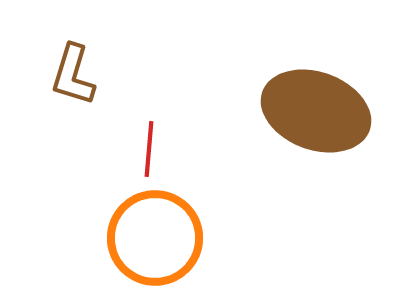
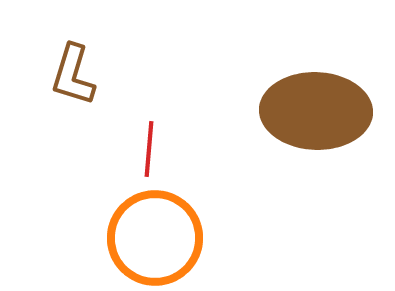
brown ellipse: rotated 18 degrees counterclockwise
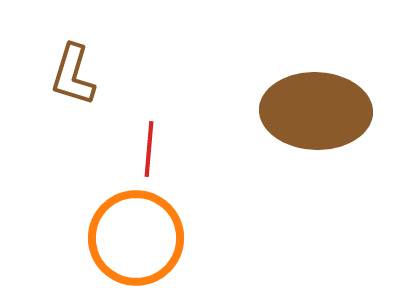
orange circle: moved 19 px left
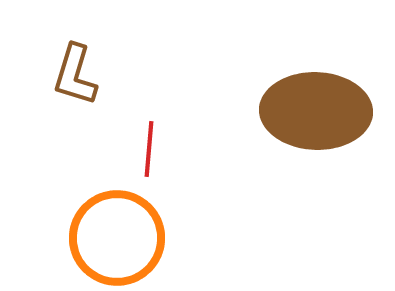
brown L-shape: moved 2 px right
orange circle: moved 19 px left
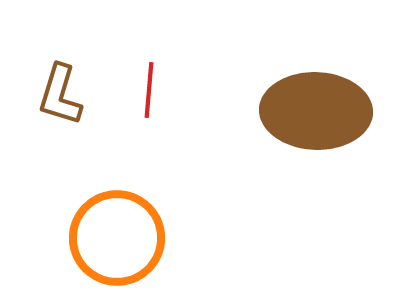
brown L-shape: moved 15 px left, 20 px down
red line: moved 59 px up
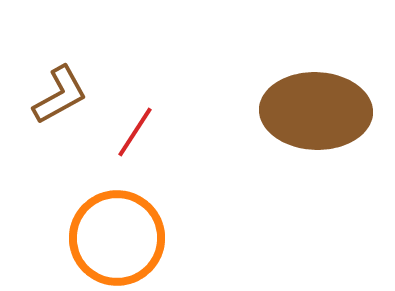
red line: moved 14 px left, 42 px down; rotated 28 degrees clockwise
brown L-shape: rotated 136 degrees counterclockwise
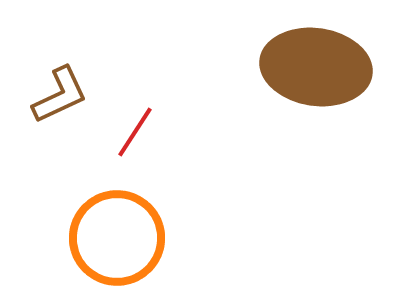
brown L-shape: rotated 4 degrees clockwise
brown ellipse: moved 44 px up; rotated 6 degrees clockwise
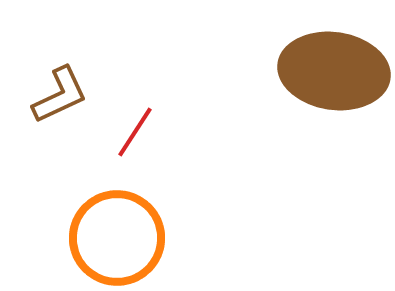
brown ellipse: moved 18 px right, 4 px down
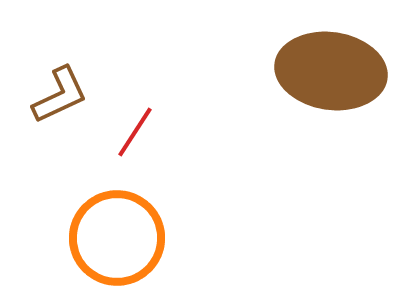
brown ellipse: moved 3 px left
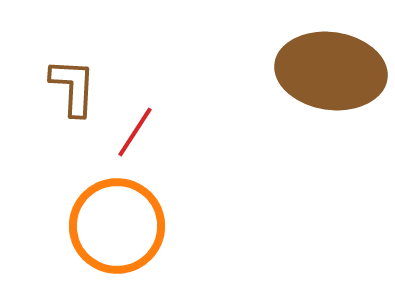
brown L-shape: moved 13 px right, 8 px up; rotated 62 degrees counterclockwise
orange circle: moved 12 px up
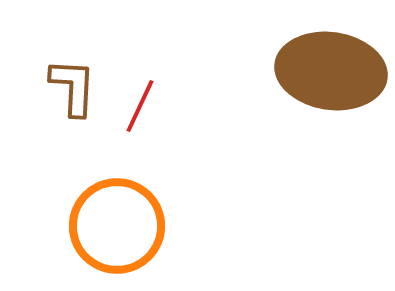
red line: moved 5 px right, 26 px up; rotated 8 degrees counterclockwise
